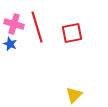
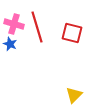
red square: rotated 25 degrees clockwise
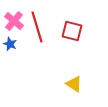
pink cross: moved 3 px up; rotated 24 degrees clockwise
red square: moved 2 px up
yellow triangle: moved 11 px up; rotated 42 degrees counterclockwise
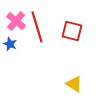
pink cross: moved 2 px right
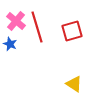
red square: rotated 30 degrees counterclockwise
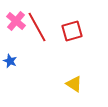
red line: rotated 12 degrees counterclockwise
blue star: moved 17 px down
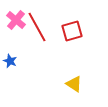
pink cross: moved 1 px up
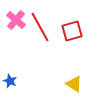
red line: moved 3 px right
blue star: moved 20 px down
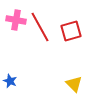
pink cross: rotated 30 degrees counterclockwise
red square: moved 1 px left
yellow triangle: rotated 12 degrees clockwise
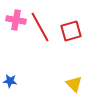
blue star: rotated 16 degrees counterclockwise
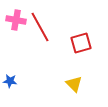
red square: moved 10 px right, 12 px down
